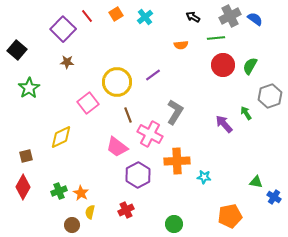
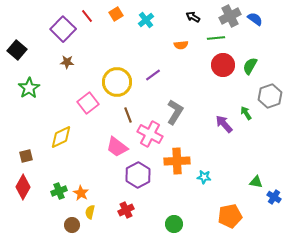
cyan cross: moved 1 px right, 3 px down
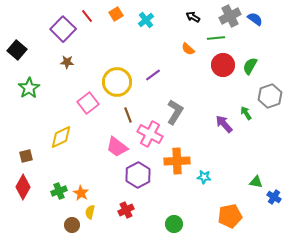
orange semicircle: moved 7 px right, 4 px down; rotated 48 degrees clockwise
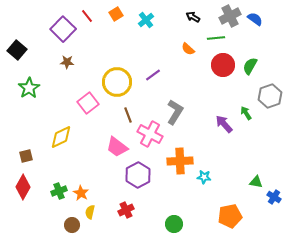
orange cross: moved 3 px right
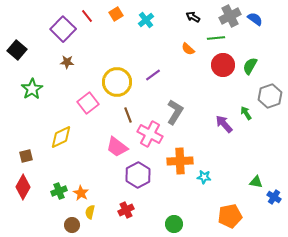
green star: moved 3 px right, 1 px down
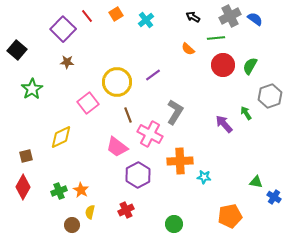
orange star: moved 3 px up
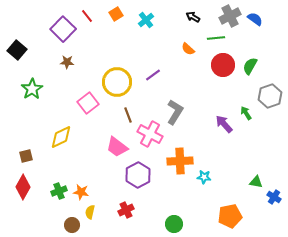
orange star: moved 2 px down; rotated 21 degrees counterclockwise
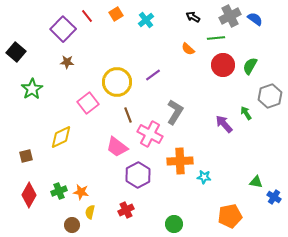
black square: moved 1 px left, 2 px down
red diamond: moved 6 px right, 8 px down
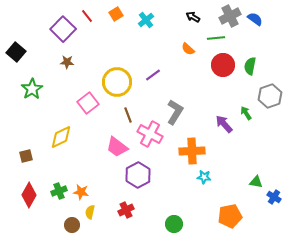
green semicircle: rotated 18 degrees counterclockwise
orange cross: moved 12 px right, 10 px up
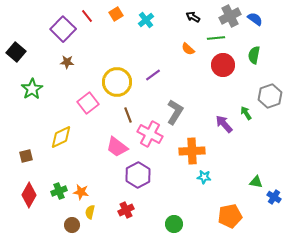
green semicircle: moved 4 px right, 11 px up
